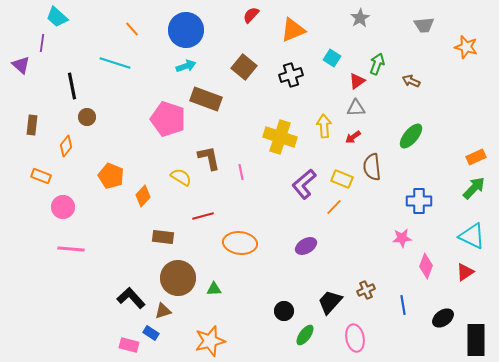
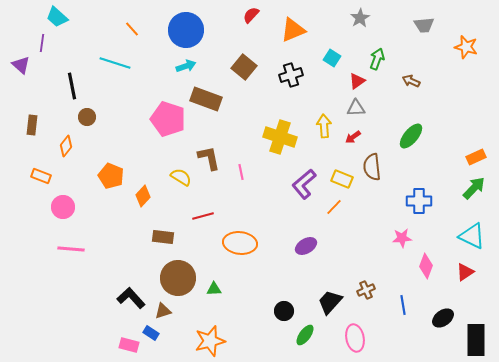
green arrow at (377, 64): moved 5 px up
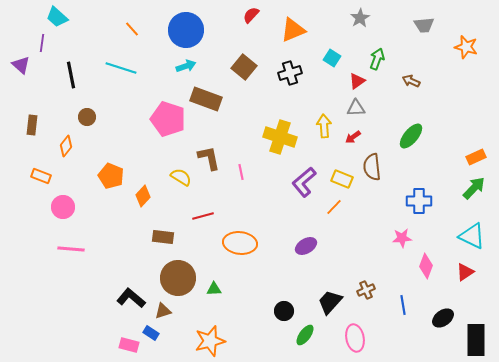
cyan line at (115, 63): moved 6 px right, 5 px down
black cross at (291, 75): moved 1 px left, 2 px up
black line at (72, 86): moved 1 px left, 11 px up
purple L-shape at (304, 184): moved 2 px up
black L-shape at (131, 298): rotated 8 degrees counterclockwise
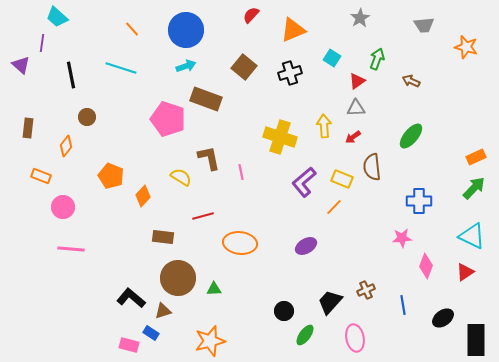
brown rectangle at (32, 125): moved 4 px left, 3 px down
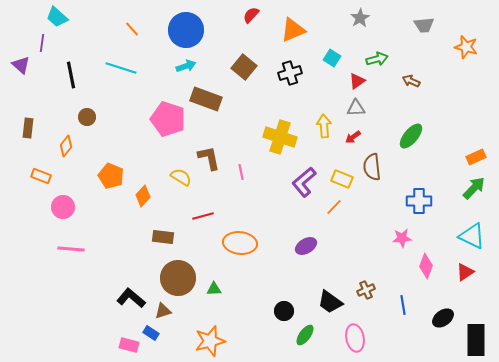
green arrow at (377, 59): rotated 55 degrees clockwise
black trapezoid at (330, 302): rotated 96 degrees counterclockwise
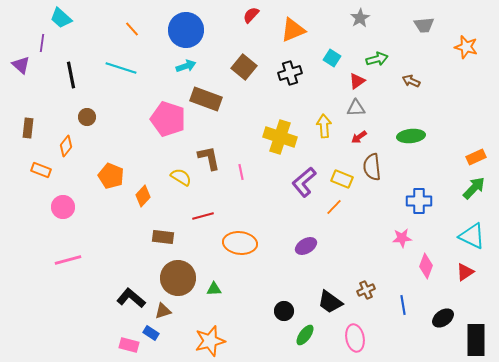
cyan trapezoid at (57, 17): moved 4 px right, 1 px down
green ellipse at (411, 136): rotated 44 degrees clockwise
red arrow at (353, 137): moved 6 px right
orange rectangle at (41, 176): moved 6 px up
pink line at (71, 249): moved 3 px left, 11 px down; rotated 20 degrees counterclockwise
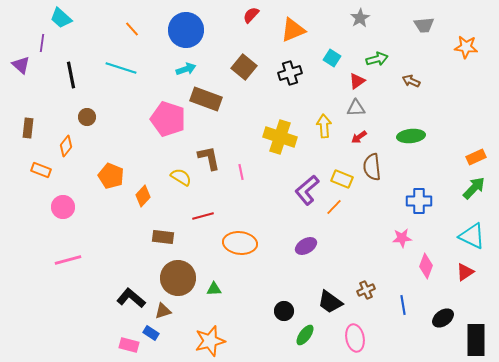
orange star at (466, 47): rotated 10 degrees counterclockwise
cyan arrow at (186, 66): moved 3 px down
purple L-shape at (304, 182): moved 3 px right, 8 px down
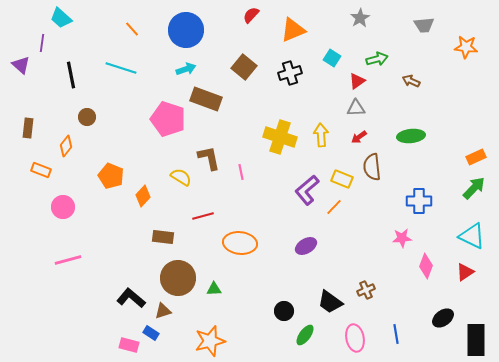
yellow arrow at (324, 126): moved 3 px left, 9 px down
blue line at (403, 305): moved 7 px left, 29 px down
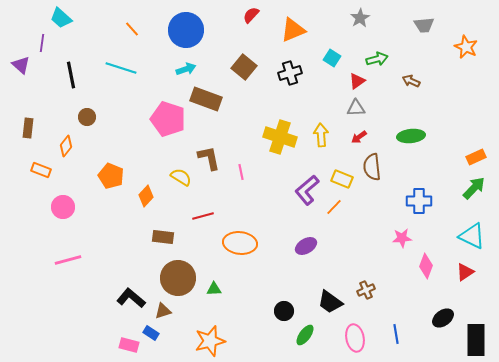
orange star at (466, 47): rotated 20 degrees clockwise
orange diamond at (143, 196): moved 3 px right
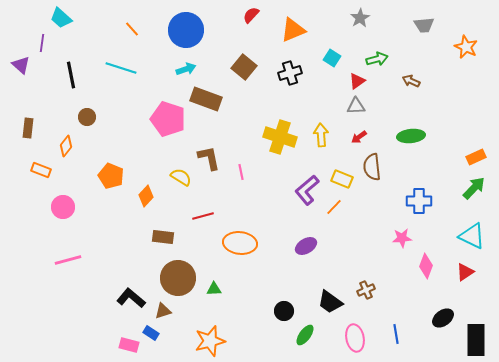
gray triangle at (356, 108): moved 2 px up
